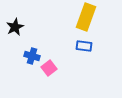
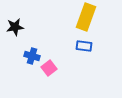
black star: rotated 18 degrees clockwise
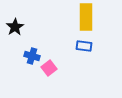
yellow rectangle: rotated 20 degrees counterclockwise
black star: rotated 24 degrees counterclockwise
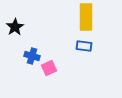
pink square: rotated 14 degrees clockwise
